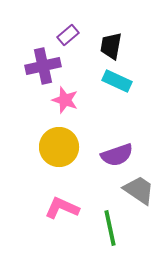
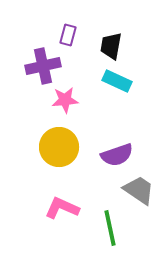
purple rectangle: rotated 35 degrees counterclockwise
pink star: rotated 24 degrees counterclockwise
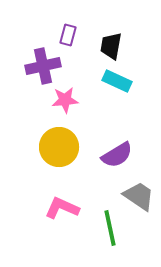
purple semicircle: rotated 12 degrees counterclockwise
gray trapezoid: moved 6 px down
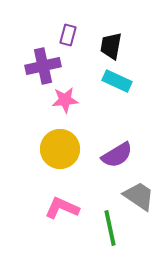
yellow circle: moved 1 px right, 2 px down
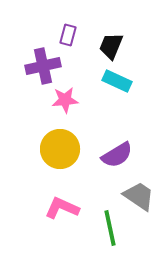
black trapezoid: rotated 12 degrees clockwise
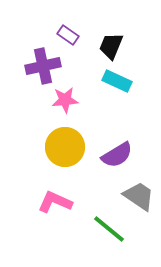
purple rectangle: rotated 70 degrees counterclockwise
yellow circle: moved 5 px right, 2 px up
pink L-shape: moved 7 px left, 6 px up
green line: moved 1 px left, 1 px down; rotated 39 degrees counterclockwise
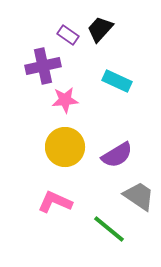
black trapezoid: moved 11 px left, 17 px up; rotated 20 degrees clockwise
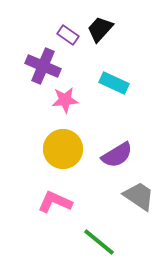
purple cross: rotated 36 degrees clockwise
cyan rectangle: moved 3 px left, 2 px down
yellow circle: moved 2 px left, 2 px down
green line: moved 10 px left, 13 px down
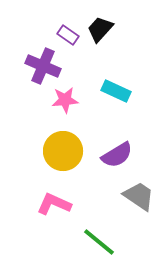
cyan rectangle: moved 2 px right, 8 px down
yellow circle: moved 2 px down
pink L-shape: moved 1 px left, 2 px down
